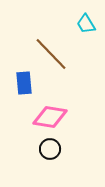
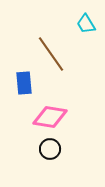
brown line: rotated 9 degrees clockwise
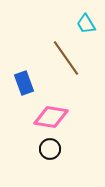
brown line: moved 15 px right, 4 px down
blue rectangle: rotated 15 degrees counterclockwise
pink diamond: moved 1 px right
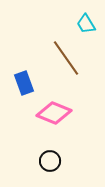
pink diamond: moved 3 px right, 4 px up; rotated 12 degrees clockwise
black circle: moved 12 px down
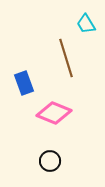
brown line: rotated 18 degrees clockwise
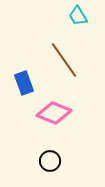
cyan trapezoid: moved 8 px left, 8 px up
brown line: moved 2 px left, 2 px down; rotated 18 degrees counterclockwise
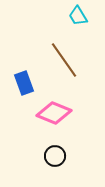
black circle: moved 5 px right, 5 px up
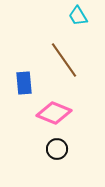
blue rectangle: rotated 15 degrees clockwise
black circle: moved 2 px right, 7 px up
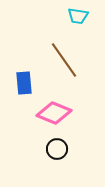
cyan trapezoid: rotated 50 degrees counterclockwise
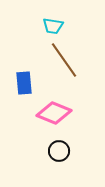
cyan trapezoid: moved 25 px left, 10 px down
black circle: moved 2 px right, 2 px down
